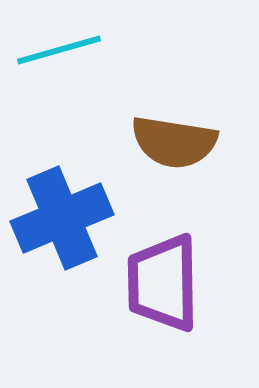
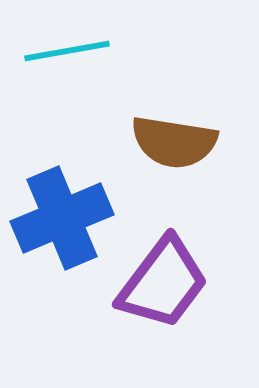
cyan line: moved 8 px right, 1 px down; rotated 6 degrees clockwise
purple trapezoid: rotated 142 degrees counterclockwise
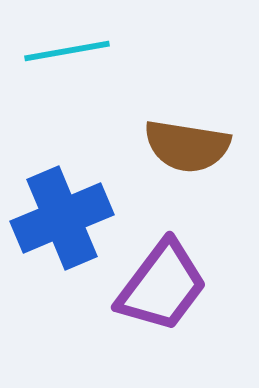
brown semicircle: moved 13 px right, 4 px down
purple trapezoid: moved 1 px left, 3 px down
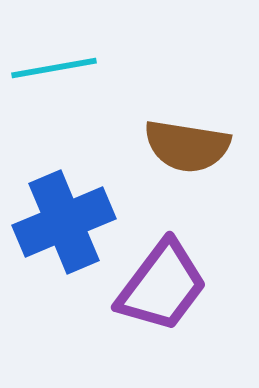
cyan line: moved 13 px left, 17 px down
blue cross: moved 2 px right, 4 px down
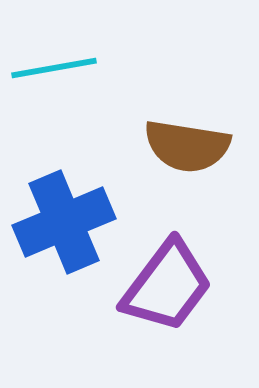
purple trapezoid: moved 5 px right
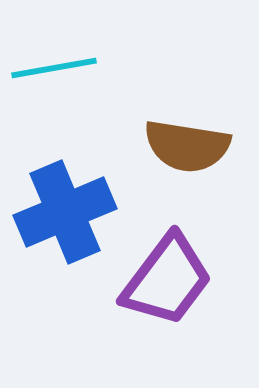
blue cross: moved 1 px right, 10 px up
purple trapezoid: moved 6 px up
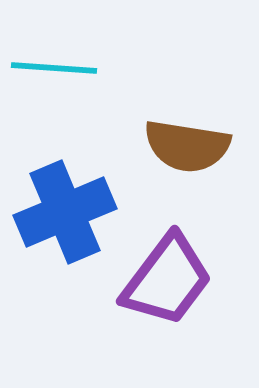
cyan line: rotated 14 degrees clockwise
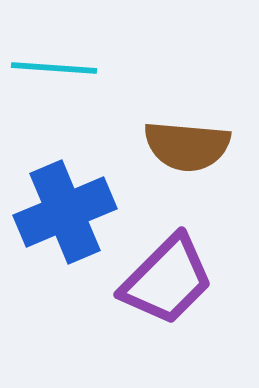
brown semicircle: rotated 4 degrees counterclockwise
purple trapezoid: rotated 8 degrees clockwise
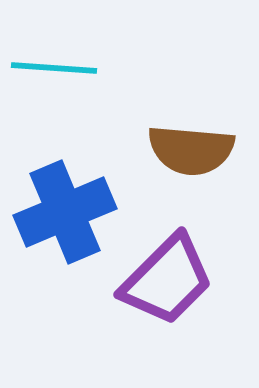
brown semicircle: moved 4 px right, 4 px down
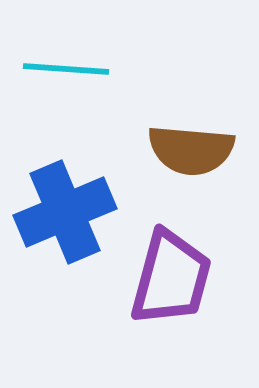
cyan line: moved 12 px right, 1 px down
purple trapezoid: moved 4 px right, 2 px up; rotated 30 degrees counterclockwise
